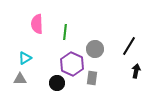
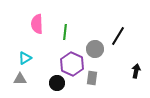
black line: moved 11 px left, 10 px up
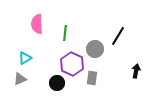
green line: moved 1 px down
gray triangle: rotated 24 degrees counterclockwise
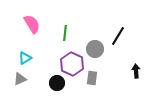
pink semicircle: moved 5 px left; rotated 150 degrees clockwise
black arrow: rotated 16 degrees counterclockwise
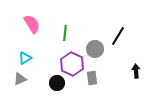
gray rectangle: rotated 16 degrees counterclockwise
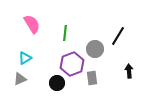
purple hexagon: rotated 15 degrees clockwise
black arrow: moved 7 px left
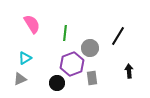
gray circle: moved 5 px left, 1 px up
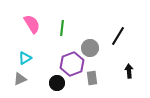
green line: moved 3 px left, 5 px up
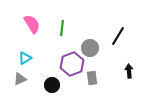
black circle: moved 5 px left, 2 px down
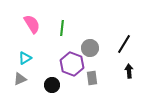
black line: moved 6 px right, 8 px down
purple hexagon: rotated 20 degrees counterclockwise
